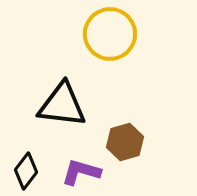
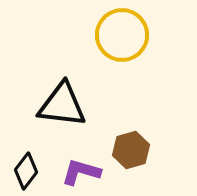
yellow circle: moved 12 px right, 1 px down
brown hexagon: moved 6 px right, 8 px down
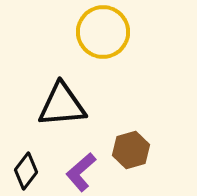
yellow circle: moved 19 px left, 3 px up
black triangle: rotated 12 degrees counterclockwise
purple L-shape: rotated 57 degrees counterclockwise
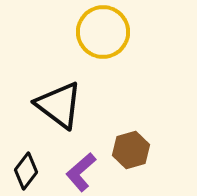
black triangle: moved 3 px left; rotated 42 degrees clockwise
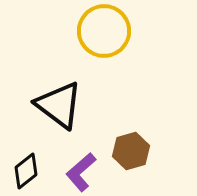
yellow circle: moved 1 px right, 1 px up
brown hexagon: moved 1 px down
black diamond: rotated 15 degrees clockwise
